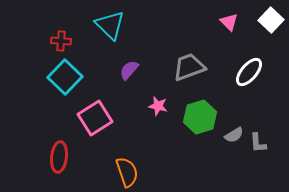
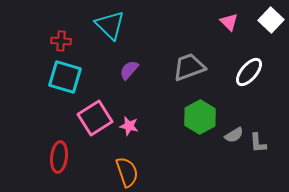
cyan square: rotated 28 degrees counterclockwise
pink star: moved 29 px left, 20 px down
green hexagon: rotated 12 degrees counterclockwise
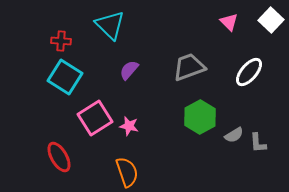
cyan square: rotated 16 degrees clockwise
red ellipse: rotated 36 degrees counterclockwise
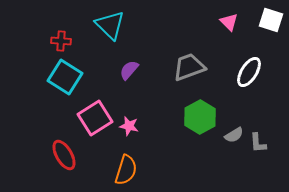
white square: rotated 25 degrees counterclockwise
white ellipse: rotated 8 degrees counterclockwise
red ellipse: moved 5 px right, 2 px up
orange semicircle: moved 1 px left, 2 px up; rotated 36 degrees clockwise
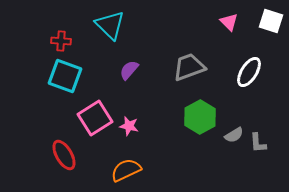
white square: moved 1 px down
cyan square: moved 1 px up; rotated 12 degrees counterclockwise
orange semicircle: rotated 132 degrees counterclockwise
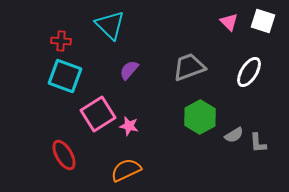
white square: moved 8 px left
pink square: moved 3 px right, 4 px up
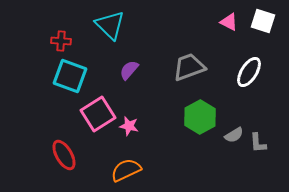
pink triangle: rotated 18 degrees counterclockwise
cyan square: moved 5 px right
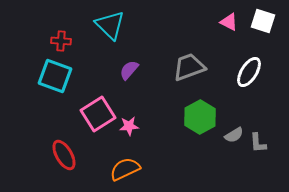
cyan square: moved 15 px left
pink star: rotated 18 degrees counterclockwise
orange semicircle: moved 1 px left, 1 px up
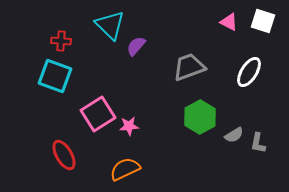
purple semicircle: moved 7 px right, 24 px up
gray L-shape: rotated 15 degrees clockwise
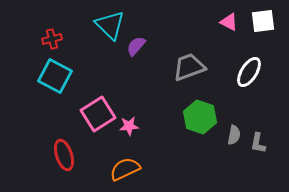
white square: rotated 25 degrees counterclockwise
red cross: moved 9 px left, 2 px up; rotated 18 degrees counterclockwise
cyan square: rotated 8 degrees clockwise
green hexagon: rotated 12 degrees counterclockwise
gray semicircle: rotated 48 degrees counterclockwise
red ellipse: rotated 12 degrees clockwise
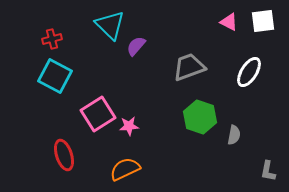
gray L-shape: moved 10 px right, 28 px down
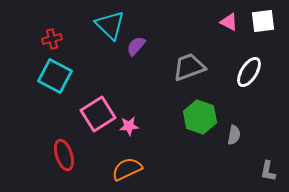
orange semicircle: moved 2 px right
